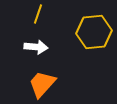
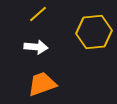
yellow line: rotated 30 degrees clockwise
orange trapezoid: rotated 28 degrees clockwise
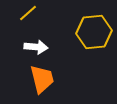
yellow line: moved 10 px left, 1 px up
orange trapezoid: moved 5 px up; rotated 96 degrees clockwise
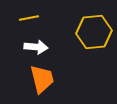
yellow line: moved 1 px right, 5 px down; rotated 30 degrees clockwise
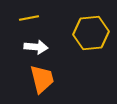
yellow hexagon: moved 3 px left, 1 px down
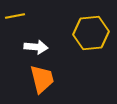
yellow line: moved 14 px left, 2 px up
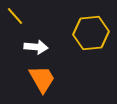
yellow line: rotated 60 degrees clockwise
orange trapezoid: rotated 16 degrees counterclockwise
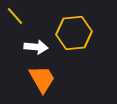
yellow hexagon: moved 17 px left
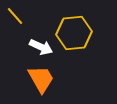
white arrow: moved 5 px right; rotated 20 degrees clockwise
orange trapezoid: moved 1 px left
